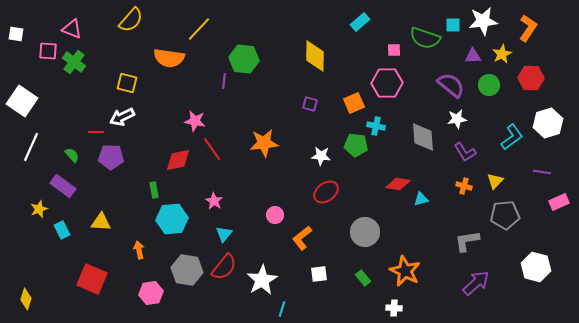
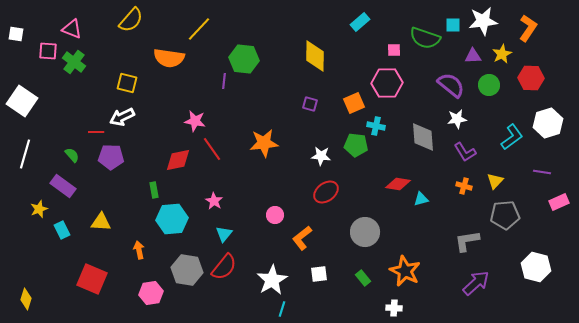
white line at (31, 147): moved 6 px left, 7 px down; rotated 8 degrees counterclockwise
white star at (262, 280): moved 10 px right
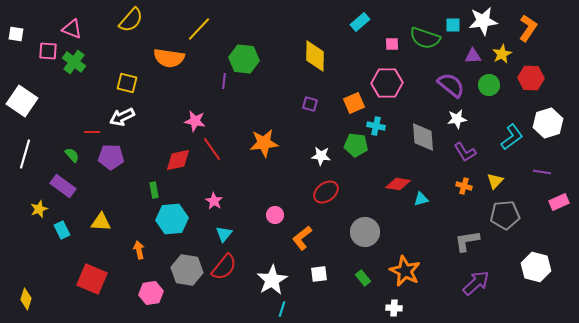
pink square at (394, 50): moved 2 px left, 6 px up
red line at (96, 132): moved 4 px left
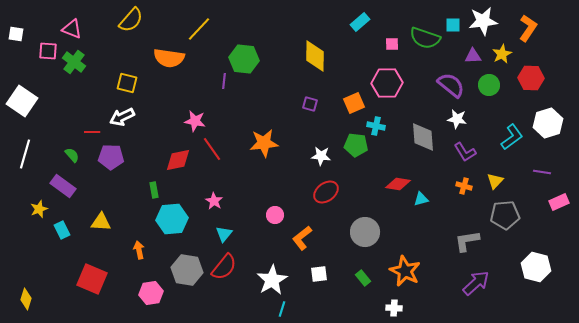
white star at (457, 119): rotated 18 degrees clockwise
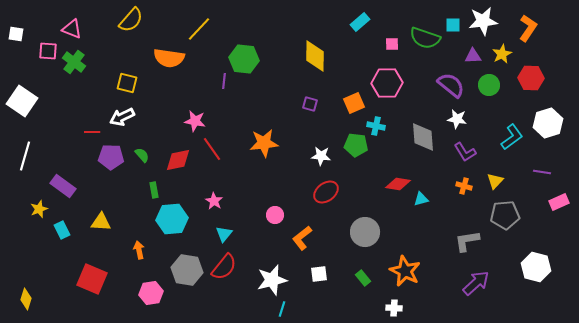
white line at (25, 154): moved 2 px down
green semicircle at (72, 155): moved 70 px right
white star at (272, 280): rotated 16 degrees clockwise
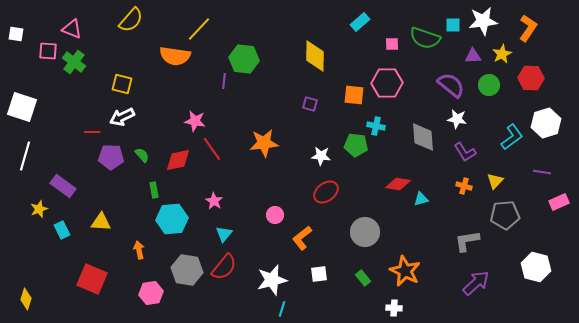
orange semicircle at (169, 58): moved 6 px right, 2 px up
yellow square at (127, 83): moved 5 px left, 1 px down
white square at (22, 101): moved 6 px down; rotated 16 degrees counterclockwise
orange square at (354, 103): moved 8 px up; rotated 30 degrees clockwise
white hexagon at (548, 123): moved 2 px left
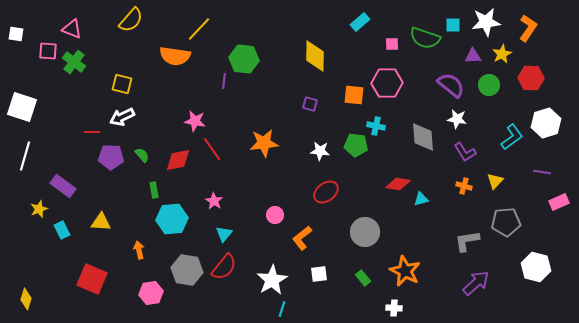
white star at (483, 21): moved 3 px right, 1 px down
white star at (321, 156): moved 1 px left, 5 px up
gray pentagon at (505, 215): moved 1 px right, 7 px down
white star at (272, 280): rotated 16 degrees counterclockwise
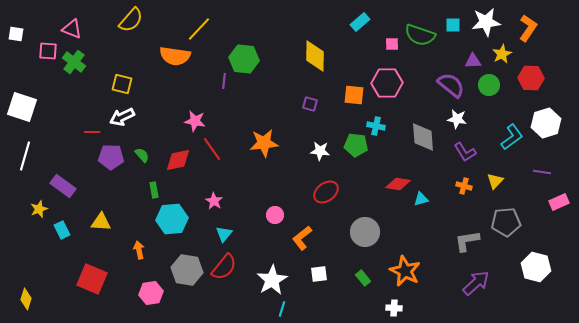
green semicircle at (425, 38): moved 5 px left, 3 px up
purple triangle at (473, 56): moved 5 px down
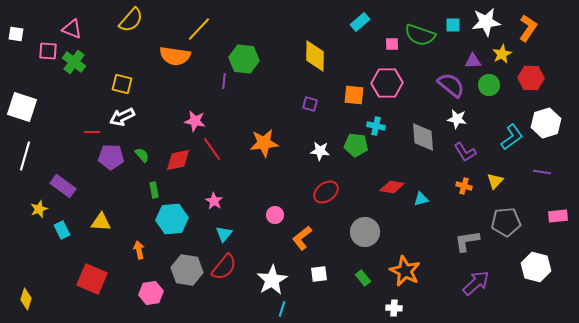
red diamond at (398, 184): moved 6 px left, 3 px down
pink rectangle at (559, 202): moved 1 px left, 14 px down; rotated 18 degrees clockwise
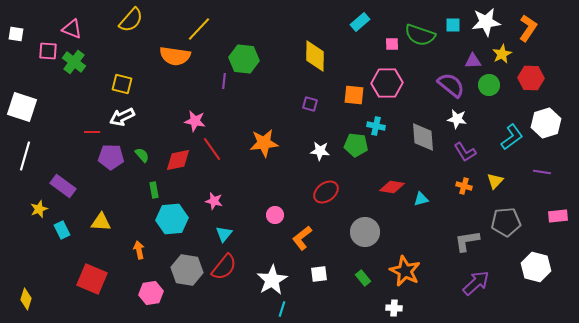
pink star at (214, 201): rotated 18 degrees counterclockwise
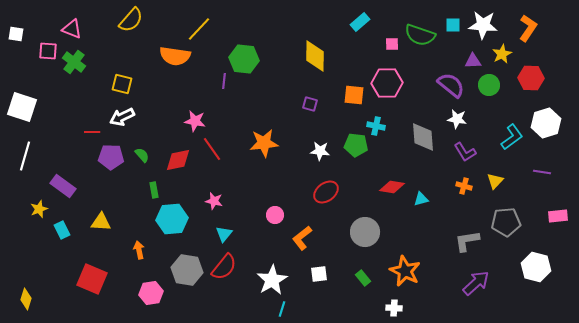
white star at (486, 22): moved 3 px left, 3 px down; rotated 12 degrees clockwise
